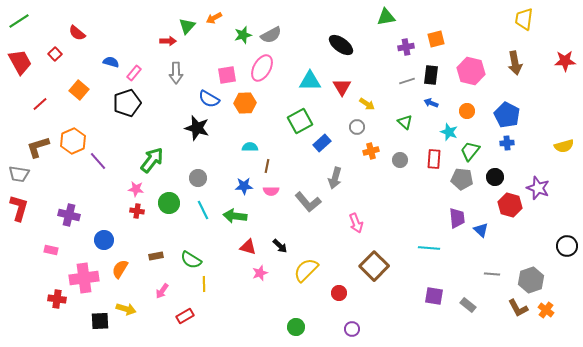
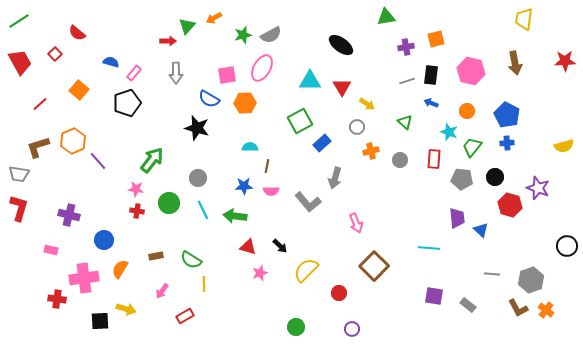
green trapezoid at (470, 151): moved 2 px right, 4 px up
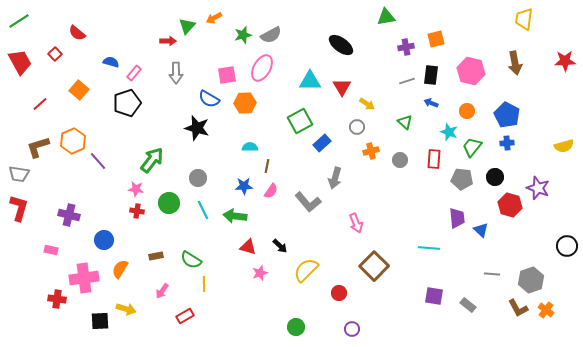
pink semicircle at (271, 191): rotated 56 degrees counterclockwise
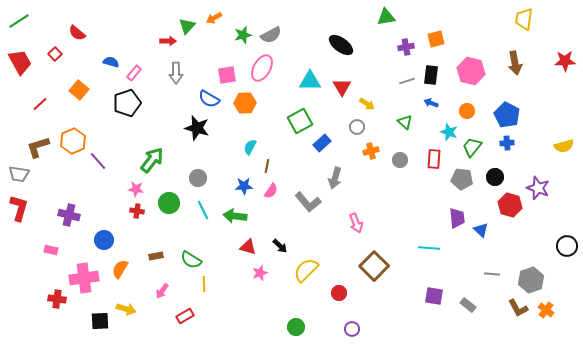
cyan semicircle at (250, 147): rotated 63 degrees counterclockwise
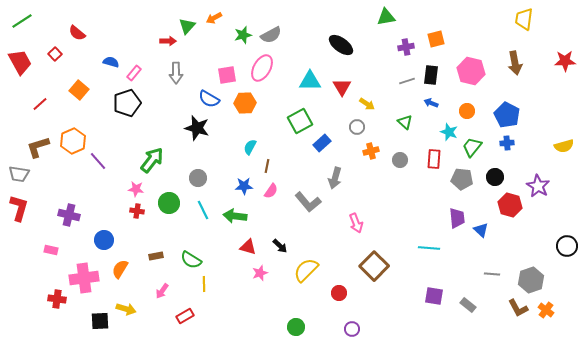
green line at (19, 21): moved 3 px right
purple star at (538, 188): moved 2 px up; rotated 10 degrees clockwise
